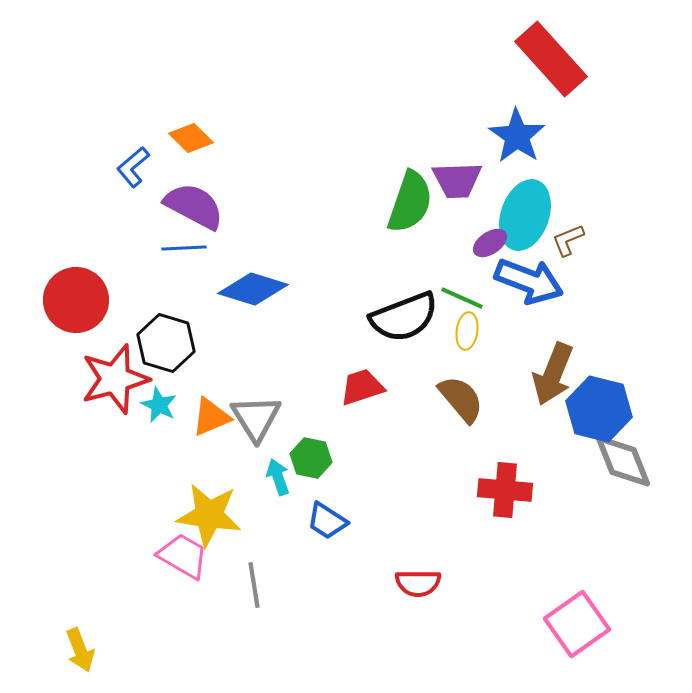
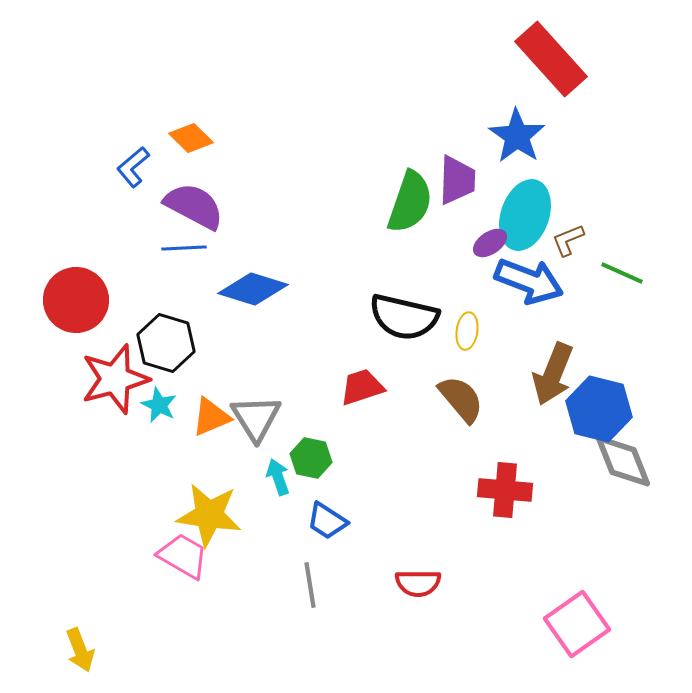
purple trapezoid: rotated 86 degrees counterclockwise
green line: moved 160 px right, 25 px up
black semicircle: rotated 34 degrees clockwise
gray line: moved 56 px right
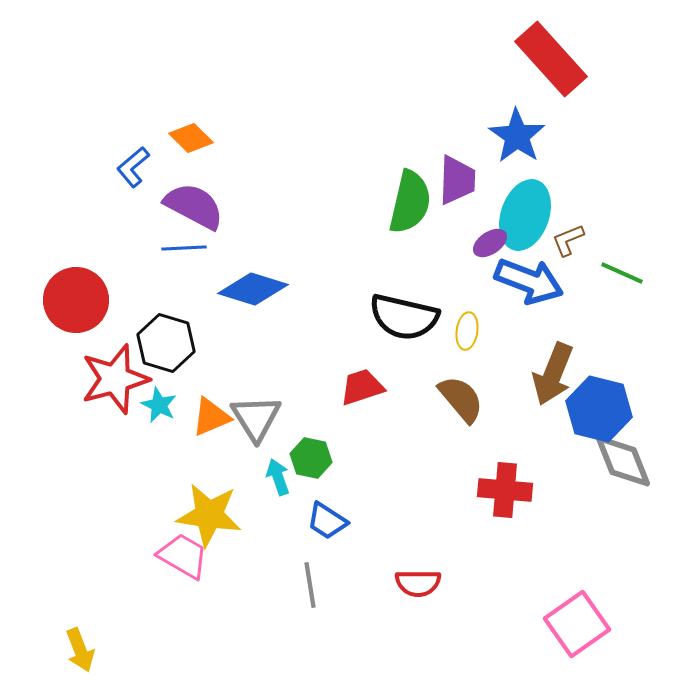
green semicircle: rotated 6 degrees counterclockwise
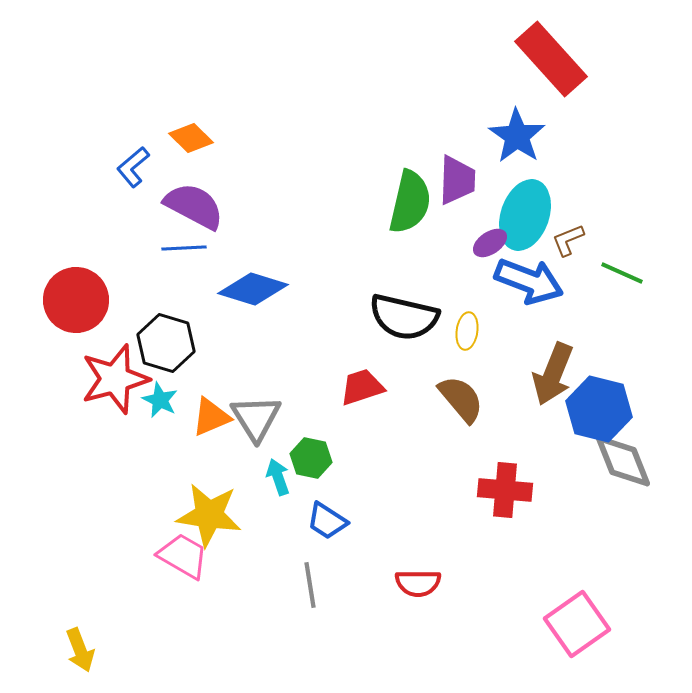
cyan star: moved 1 px right, 5 px up
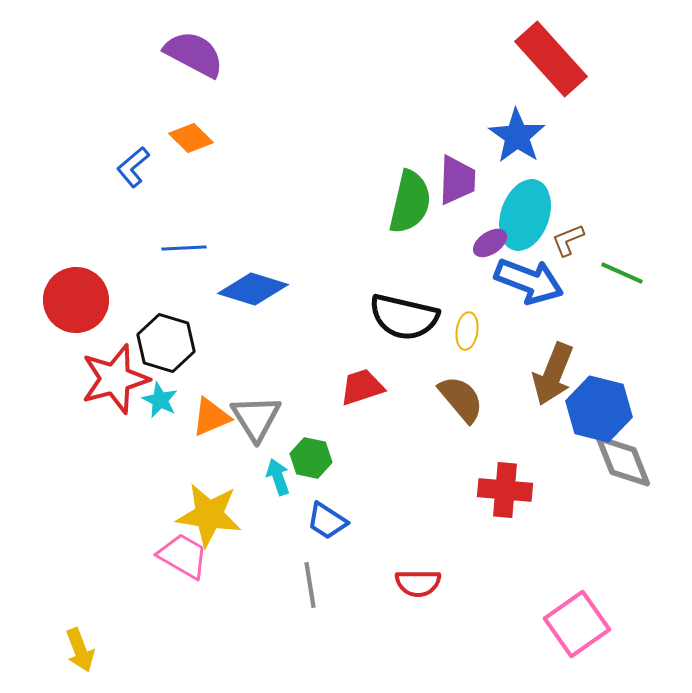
purple semicircle: moved 152 px up
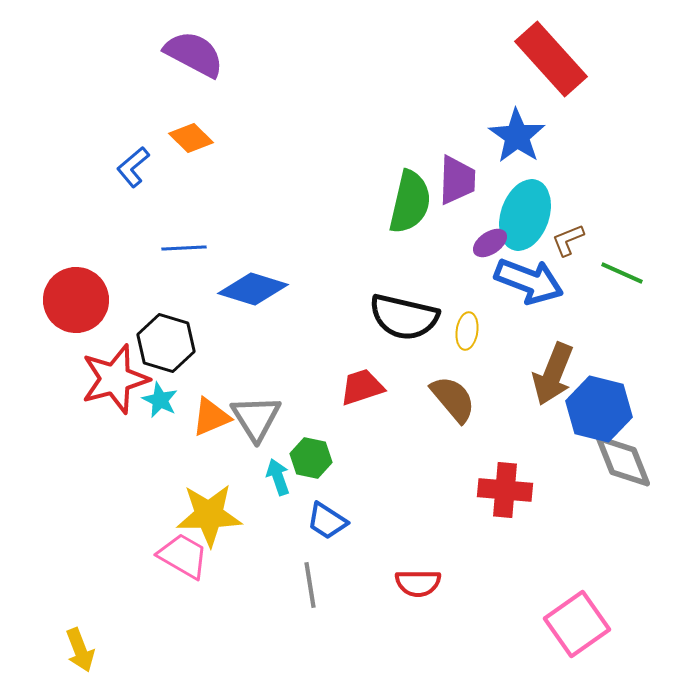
brown semicircle: moved 8 px left
yellow star: rotated 10 degrees counterclockwise
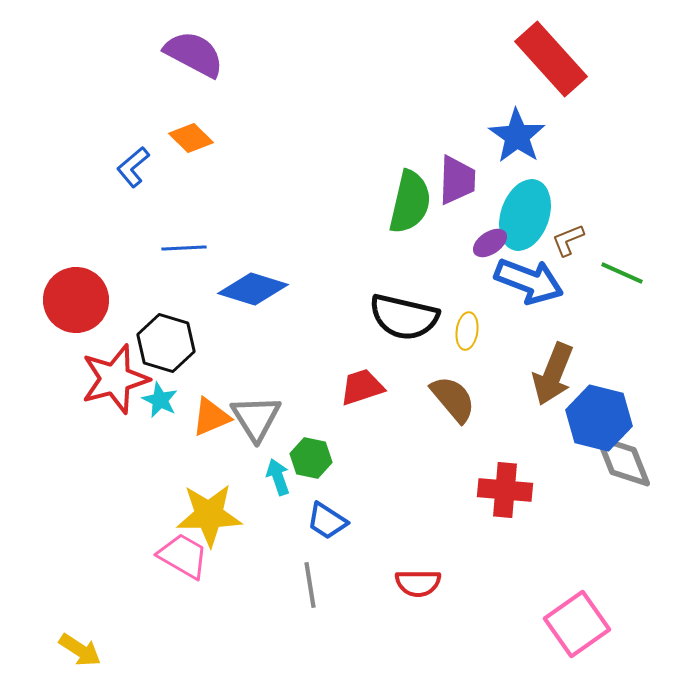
blue hexagon: moved 9 px down
yellow arrow: rotated 36 degrees counterclockwise
